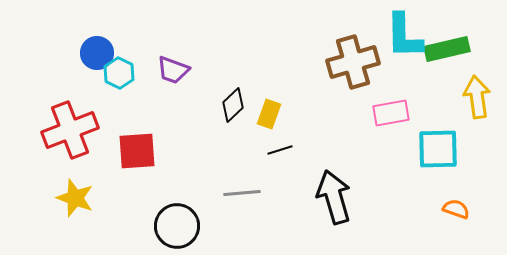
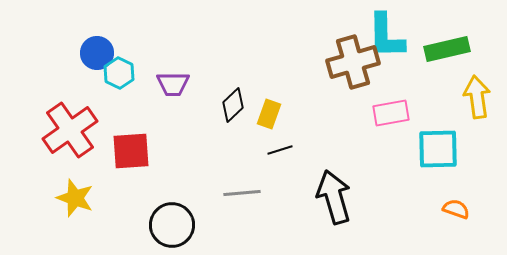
cyan L-shape: moved 18 px left
purple trapezoid: moved 14 px down; rotated 20 degrees counterclockwise
red cross: rotated 14 degrees counterclockwise
red square: moved 6 px left
black circle: moved 5 px left, 1 px up
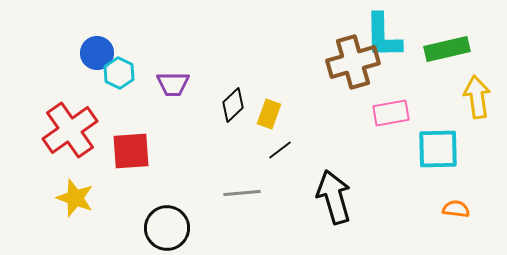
cyan L-shape: moved 3 px left
black line: rotated 20 degrees counterclockwise
orange semicircle: rotated 12 degrees counterclockwise
black circle: moved 5 px left, 3 px down
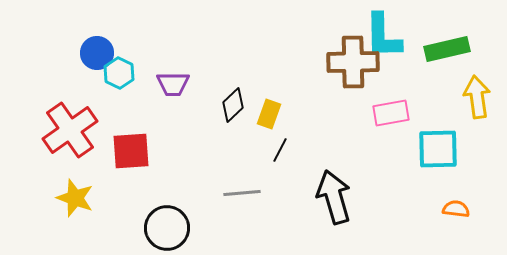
brown cross: rotated 15 degrees clockwise
black line: rotated 25 degrees counterclockwise
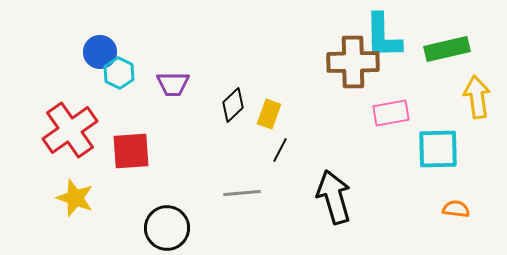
blue circle: moved 3 px right, 1 px up
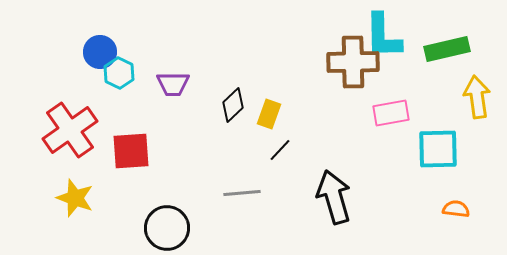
black line: rotated 15 degrees clockwise
